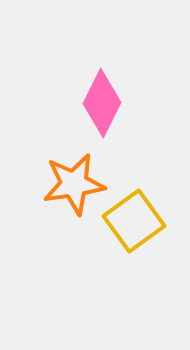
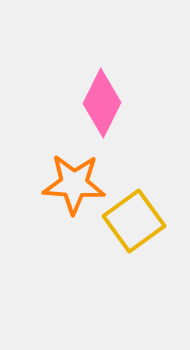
orange star: rotated 12 degrees clockwise
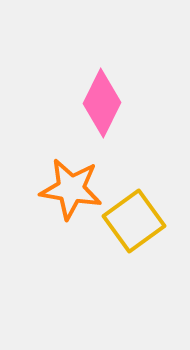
orange star: moved 3 px left, 5 px down; rotated 6 degrees clockwise
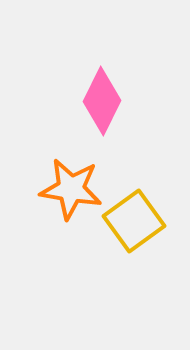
pink diamond: moved 2 px up
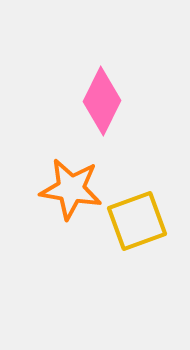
yellow square: moved 3 px right; rotated 16 degrees clockwise
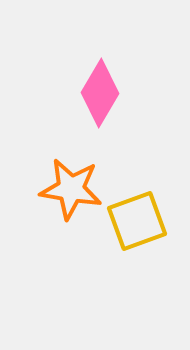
pink diamond: moved 2 px left, 8 px up; rotated 4 degrees clockwise
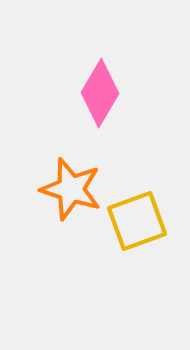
orange star: rotated 8 degrees clockwise
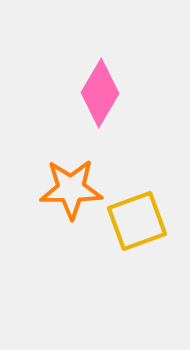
orange star: rotated 18 degrees counterclockwise
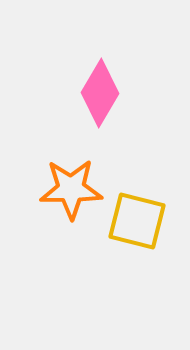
yellow square: rotated 34 degrees clockwise
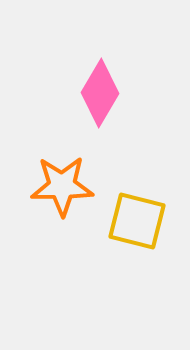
orange star: moved 9 px left, 3 px up
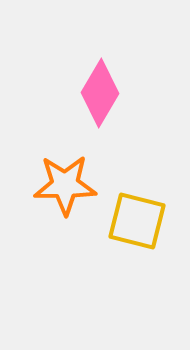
orange star: moved 3 px right, 1 px up
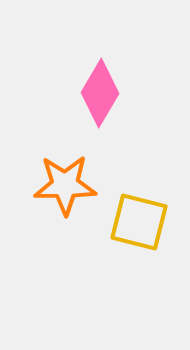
yellow square: moved 2 px right, 1 px down
